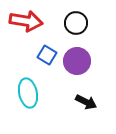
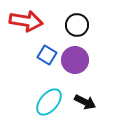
black circle: moved 1 px right, 2 px down
purple circle: moved 2 px left, 1 px up
cyan ellipse: moved 21 px right, 9 px down; rotated 52 degrees clockwise
black arrow: moved 1 px left
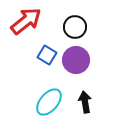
red arrow: rotated 48 degrees counterclockwise
black circle: moved 2 px left, 2 px down
purple circle: moved 1 px right
black arrow: rotated 125 degrees counterclockwise
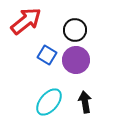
black circle: moved 3 px down
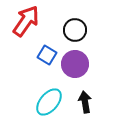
red arrow: rotated 16 degrees counterclockwise
purple circle: moved 1 px left, 4 px down
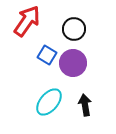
red arrow: moved 1 px right
black circle: moved 1 px left, 1 px up
purple circle: moved 2 px left, 1 px up
black arrow: moved 3 px down
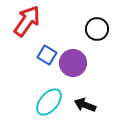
black circle: moved 23 px right
black arrow: rotated 60 degrees counterclockwise
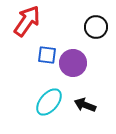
black circle: moved 1 px left, 2 px up
blue square: rotated 24 degrees counterclockwise
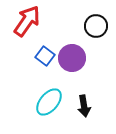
black circle: moved 1 px up
blue square: moved 2 px left, 1 px down; rotated 30 degrees clockwise
purple circle: moved 1 px left, 5 px up
black arrow: moved 1 px left, 1 px down; rotated 120 degrees counterclockwise
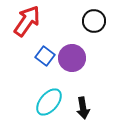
black circle: moved 2 px left, 5 px up
black arrow: moved 1 px left, 2 px down
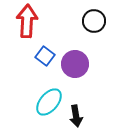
red arrow: rotated 32 degrees counterclockwise
purple circle: moved 3 px right, 6 px down
black arrow: moved 7 px left, 8 px down
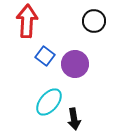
black arrow: moved 2 px left, 3 px down
